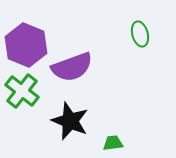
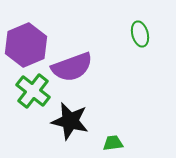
purple hexagon: rotated 15 degrees clockwise
green cross: moved 11 px right
black star: rotated 9 degrees counterclockwise
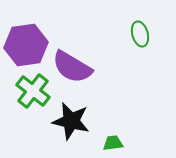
purple hexagon: rotated 15 degrees clockwise
purple semicircle: rotated 51 degrees clockwise
black star: moved 1 px right
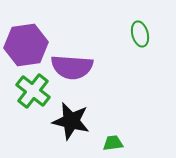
purple semicircle: rotated 27 degrees counterclockwise
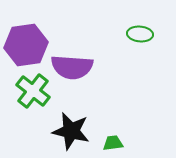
green ellipse: rotated 70 degrees counterclockwise
black star: moved 10 px down
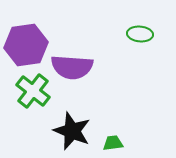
black star: moved 1 px right; rotated 9 degrees clockwise
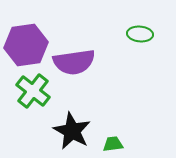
purple semicircle: moved 2 px right, 5 px up; rotated 12 degrees counterclockwise
black star: rotated 6 degrees clockwise
green trapezoid: moved 1 px down
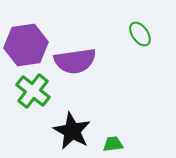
green ellipse: rotated 50 degrees clockwise
purple semicircle: moved 1 px right, 1 px up
